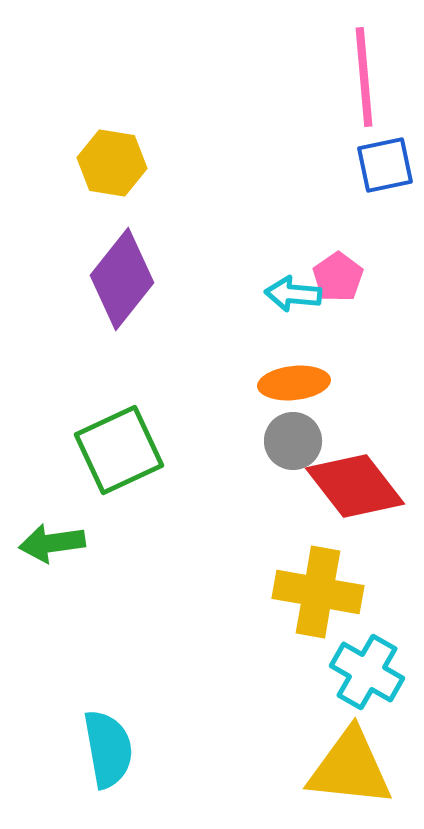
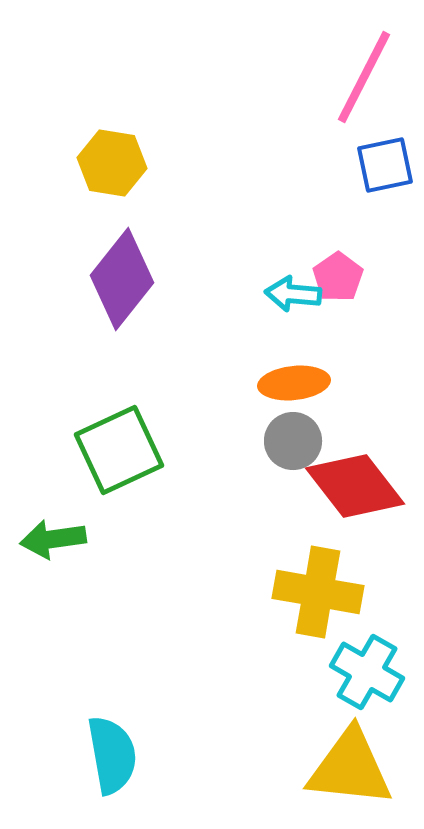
pink line: rotated 32 degrees clockwise
green arrow: moved 1 px right, 4 px up
cyan semicircle: moved 4 px right, 6 px down
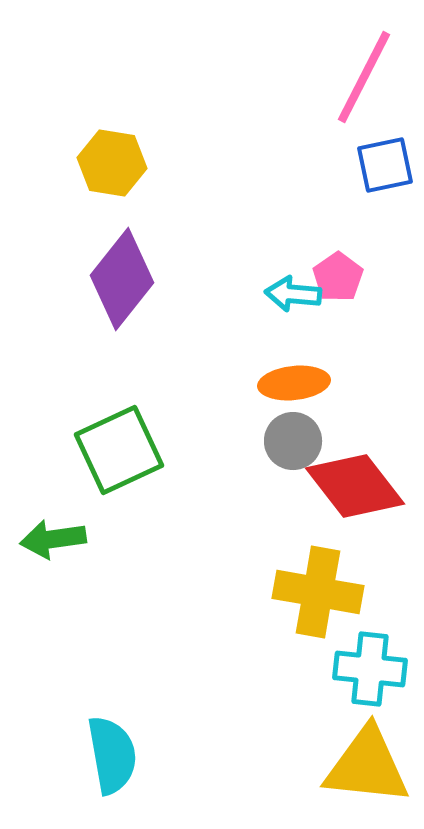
cyan cross: moved 3 px right, 3 px up; rotated 24 degrees counterclockwise
yellow triangle: moved 17 px right, 2 px up
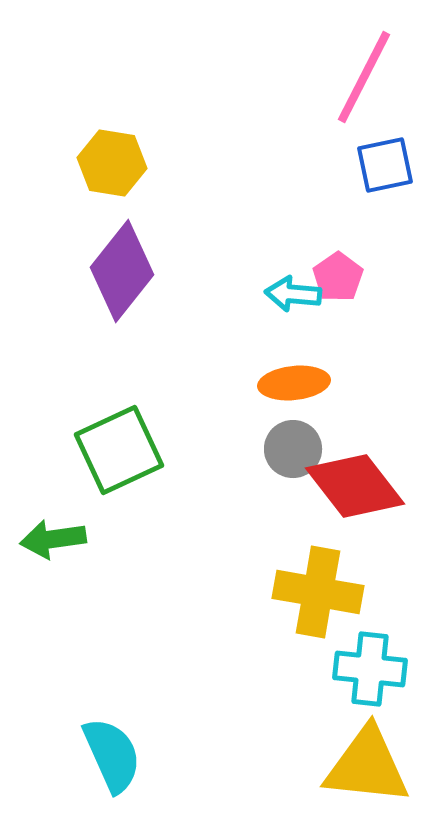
purple diamond: moved 8 px up
gray circle: moved 8 px down
cyan semicircle: rotated 14 degrees counterclockwise
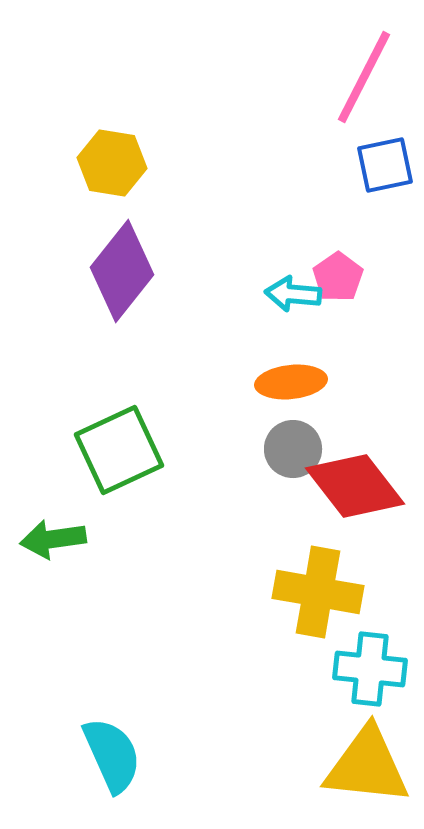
orange ellipse: moved 3 px left, 1 px up
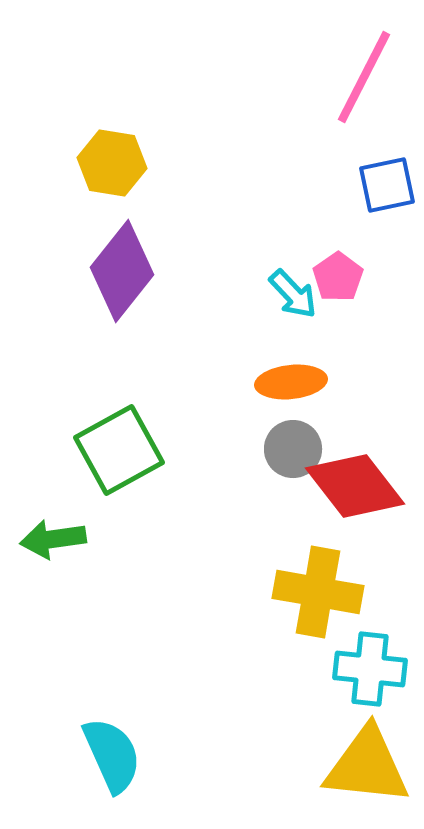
blue square: moved 2 px right, 20 px down
cyan arrow: rotated 138 degrees counterclockwise
green square: rotated 4 degrees counterclockwise
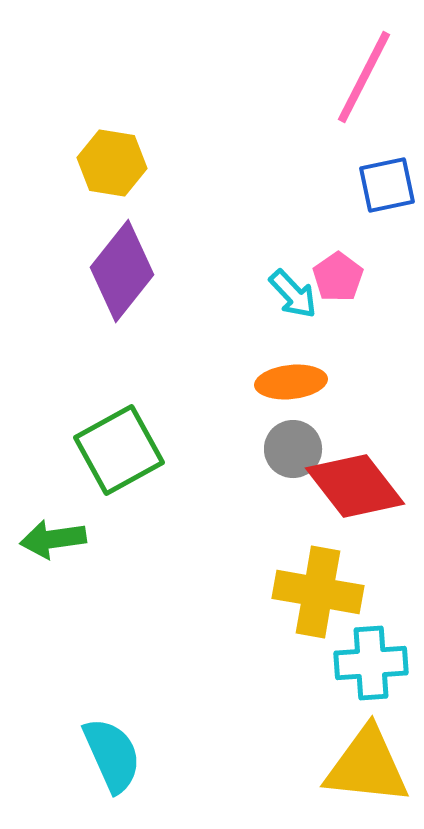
cyan cross: moved 1 px right, 6 px up; rotated 10 degrees counterclockwise
